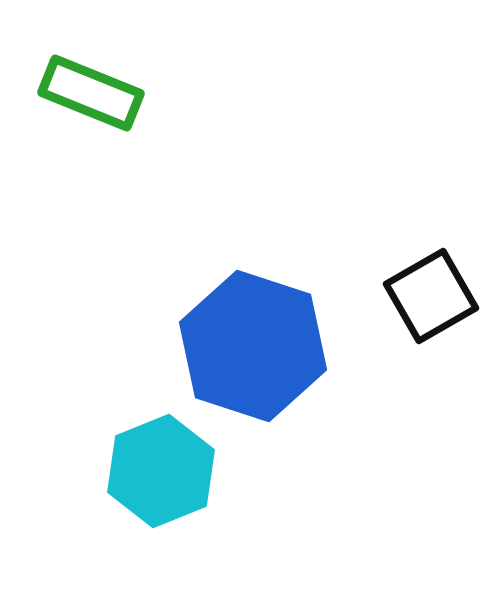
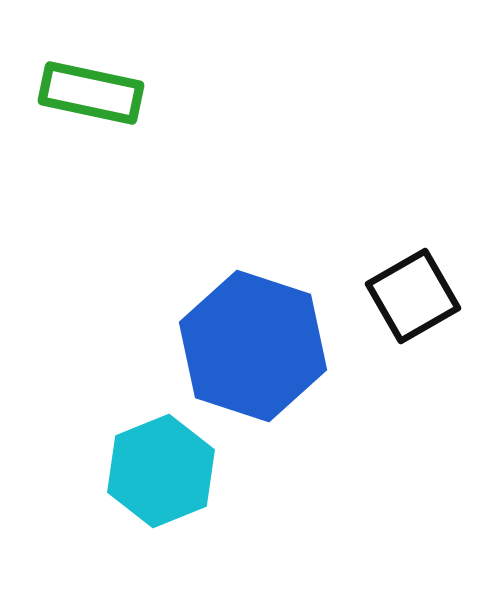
green rectangle: rotated 10 degrees counterclockwise
black square: moved 18 px left
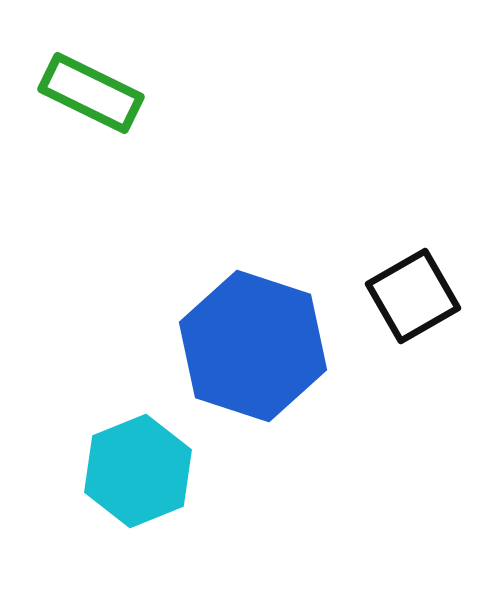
green rectangle: rotated 14 degrees clockwise
cyan hexagon: moved 23 px left
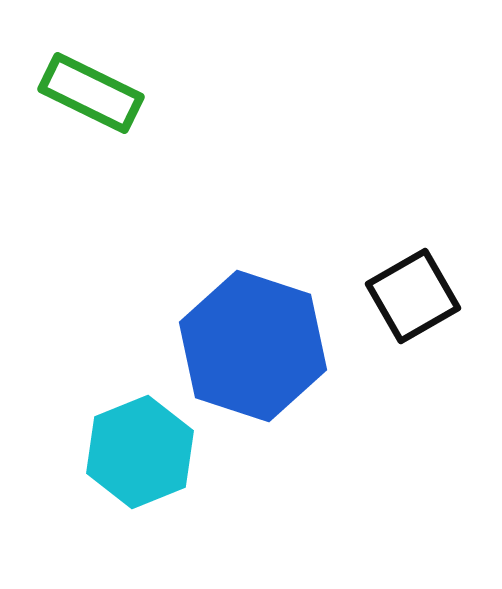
cyan hexagon: moved 2 px right, 19 px up
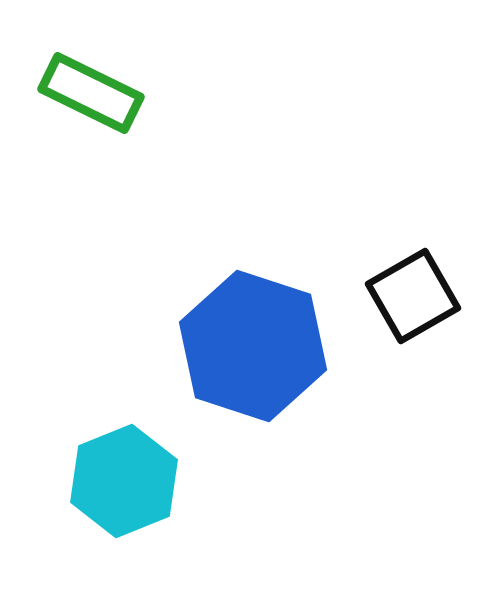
cyan hexagon: moved 16 px left, 29 px down
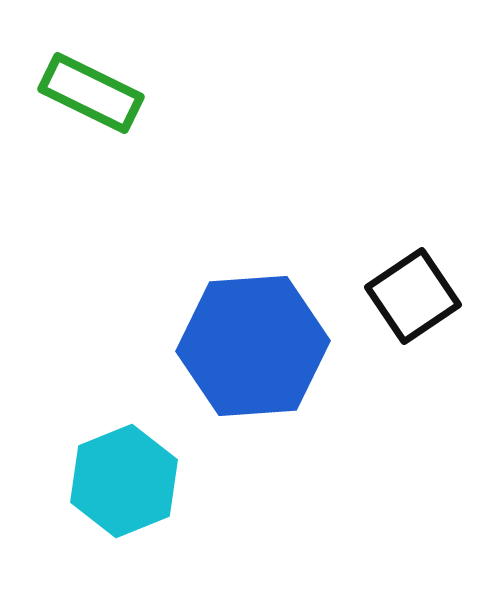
black square: rotated 4 degrees counterclockwise
blue hexagon: rotated 22 degrees counterclockwise
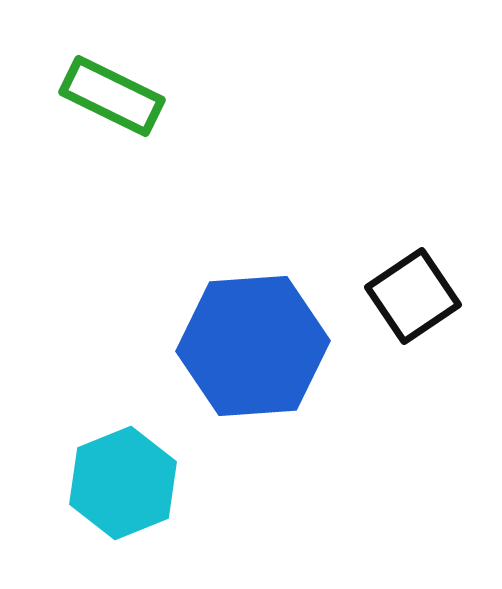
green rectangle: moved 21 px right, 3 px down
cyan hexagon: moved 1 px left, 2 px down
